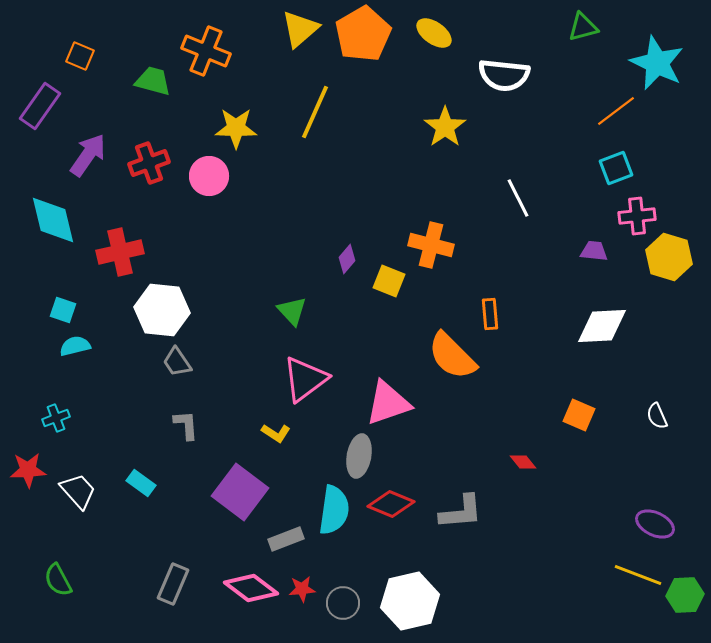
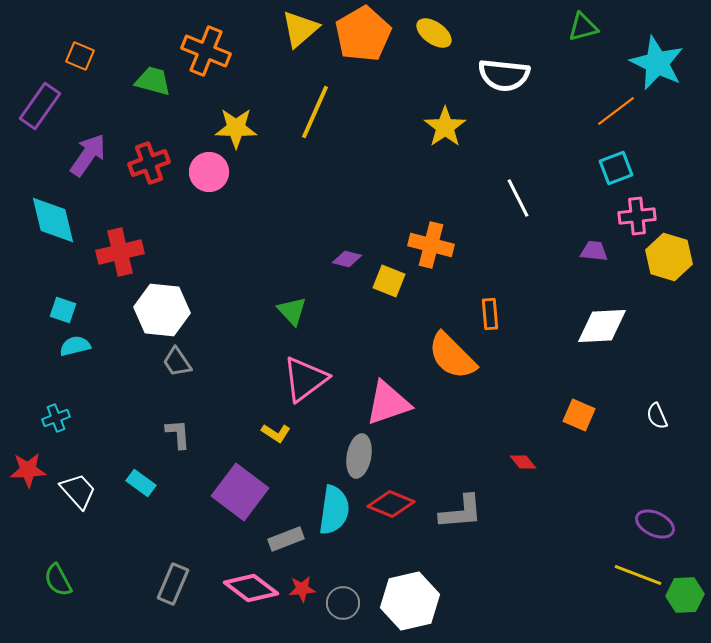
pink circle at (209, 176): moved 4 px up
purple diamond at (347, 259): rotated 64 degrees clockwise
gray L-shape at (186, 425): moved 8 px left, 9 px down
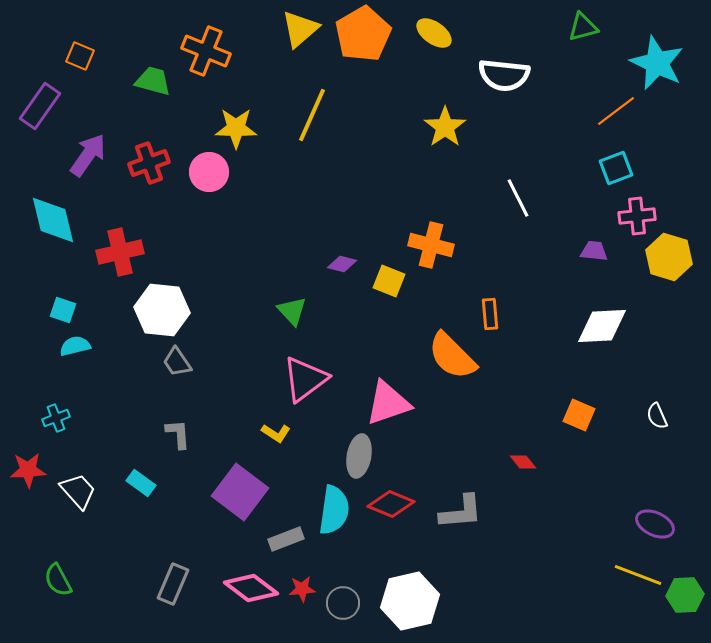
yellow line at (315, 112): moved 3 px left, 3 px down
purple diamond at (347, 259): moved 5 px left, 5 px down
